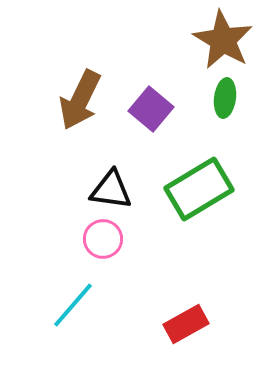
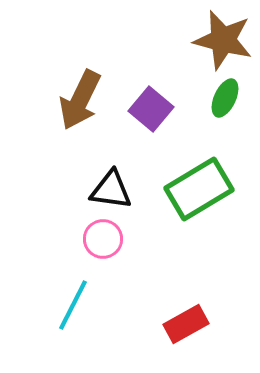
brown star: rotated 16 degrees counterclockwise
green ellipse: rotated 18 degrees clockwise
cyan line: rotated 14 degrees counterclockwise
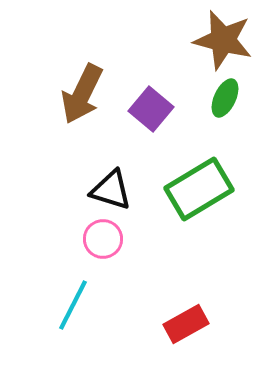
brown arrow: moved 2 px right, 6 px up
black triangle: rotated 9 degrees clockwise
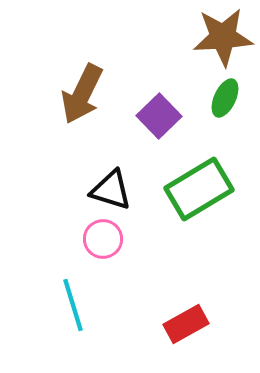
brown star: moved 3 px up; rotated 18 degrees counterclockwise
purple square: moved 8 px right, 7 px down; rotated 6 degrees clockwise
cyan line: rotated 44 degrees counterclockwise
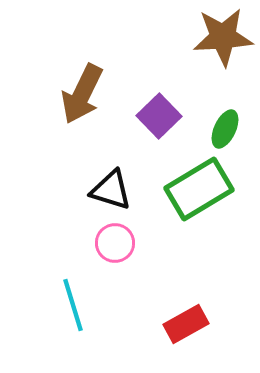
green ellipse: moved 31 px down
pink circle: moved 12 px right, 4 px down
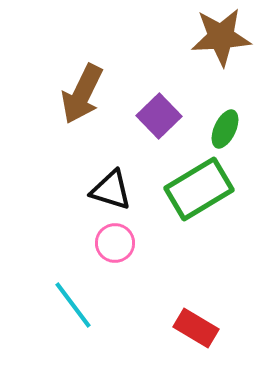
brown star: moved 2 px left
cyan line: rotated 20 degrees counterclockwise
red rectangle: moved 10 px right, 4 px down; rotated 60 degrees clockwise
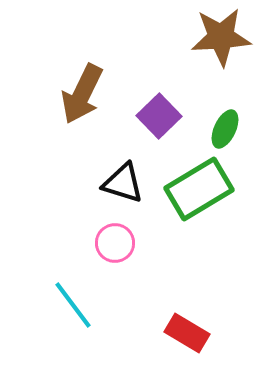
black triangle: moved 12 px right, 7 px up
red rectangle: moved 9 px left, 5 px down
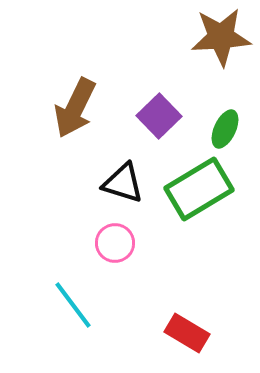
brown arrow: moved 7 px left, 14 px down
